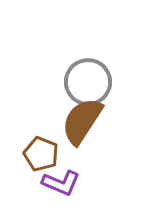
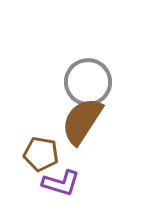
brown pentagon: rotated 12 degrees counterclockwise
purple L-shape: rotated 6 degrees counterclockwise
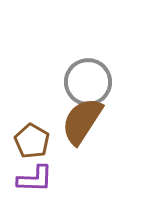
brown pentagon: moved 9 px left, 13 px up; rotated 20 degrees clockwise
purple L-shape: moved 26 px left, 4 px up; rotated 15 degrees counterclockwise
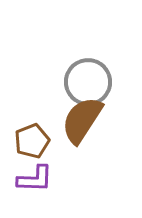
brown semicircle: moved 1 px up
brown pentagon: rotated 20 degrees clockwise
